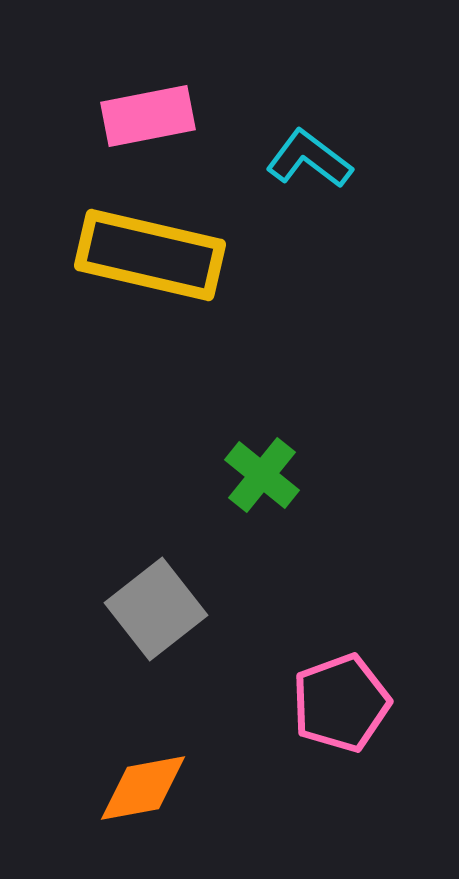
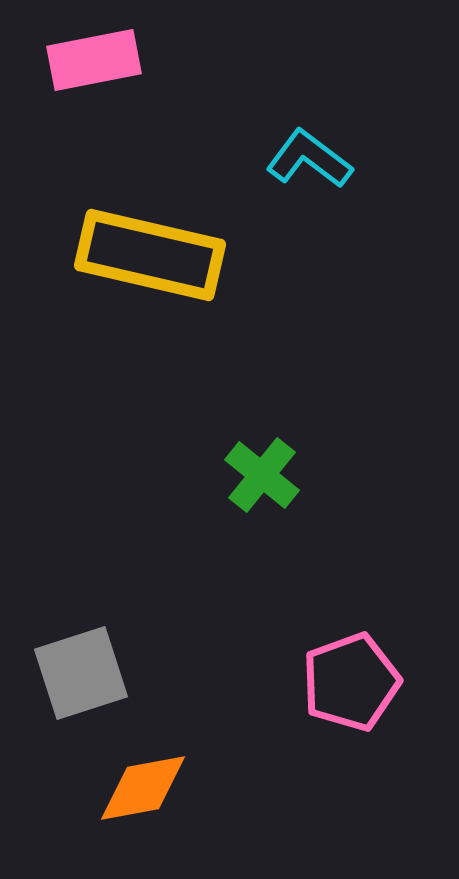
pink rectangle: moved 54 px left, 56 px up
gray square: moved 75 px left, 64 px down; rotated 20 degrees clockwise
pink pentagon: moved 10 px right, 21 px up
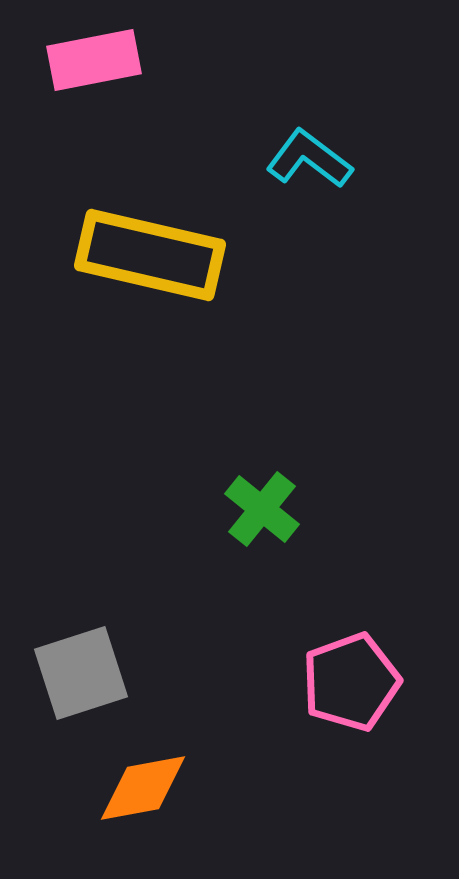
green cross: moved 34 px down
